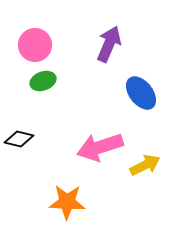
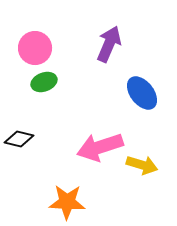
pink circle: moved 3 px down
green ellipse: moved 1 px right, 1 px down
blue ellipse: moved 1 px right
yellow arrow: moved 3 px left; rotated 44 degrees clockwise
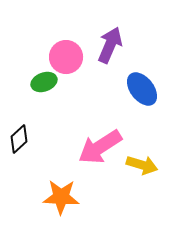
purple arrow: moved 1 px right, 1 px down
pink circle: moved 31 px right, 9 px down
blue ellipse: moved 4 px up
black diamond: rotated 56 degrees counterclockwise
pink arrow: rotated 15 degrees counterclockwise
orange star: moved 6 px left, 5 px up
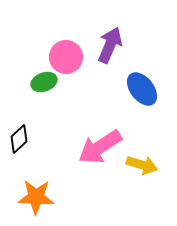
orange star: moved 25 px left
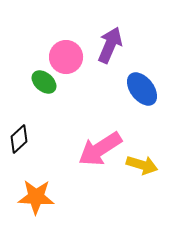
green ellipse: rotated 60 degrees clockwise
pink arrow: moved 2 px down
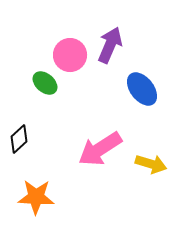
pink circle: moved 4 px right, 2 px up
green ellipse: moved 1 px right, 1 px down
yellow arrow: moved 9 px right, 1 px up
